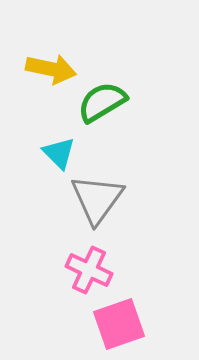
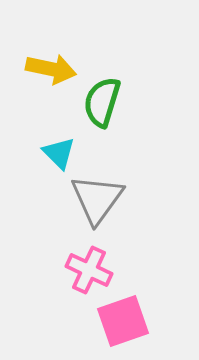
green semicircle: rotated 42 degrees counterclockwise
pink square: moved 4 px right, 3 px up
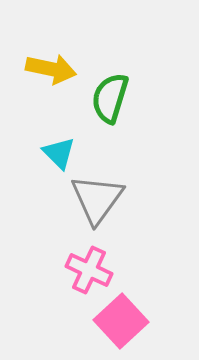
green semicircle: moved 8 px right, 4 px up
pink square: moved 2 px left; rotated 24 degrees counterclockwise
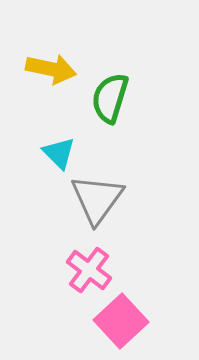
pink cross: rotated 12 degrees clockwise
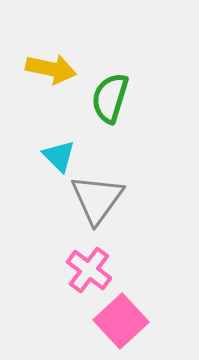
cyan triangle: moved 3 px down
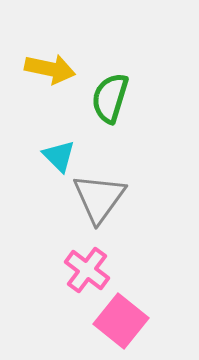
yellow arrow: moved 1 px left
gray triangle: moved 2 px right, 1 px up
pink cross: moved 2 px left
pink square: rotated 8 degrees counterclockwise
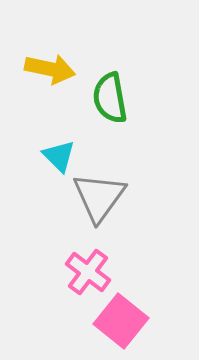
green semicircle: rotated 27 degrees counterclockwise
gray triangle: moved 1 px up
pink cross: moved 1 px right, 2 px down
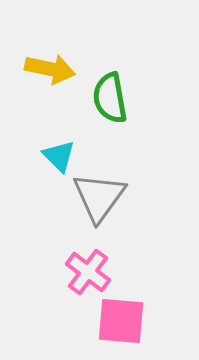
pink square: rotated 34 degrees counterclockwise
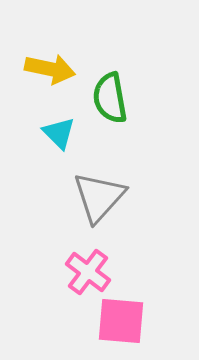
cyan triangle: moved 23 px up
gray triangle: rotated 6 degrees clockwise
